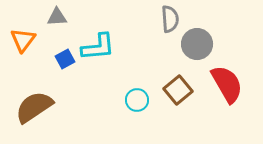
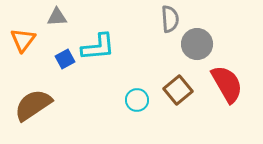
brown semicircle: moved 1 px left, 2 px up
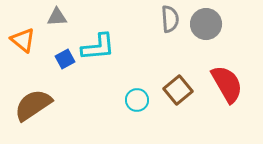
orange triangle: rotated 28 degrees counterclockwise
gray circle: moved 9 px right, 20 px up
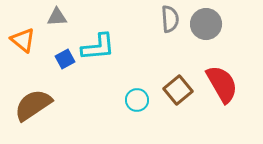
red semicircle: moved 5 px left
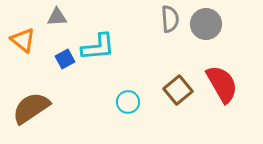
cyan circle: moved 9 px left, 2 px down
brown semicircle: moved 2 px left, 3 px down
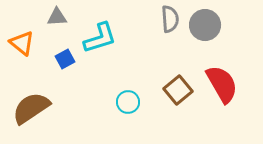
gray circle: moved 1 px left, 1 px down
orange triangle: moved 1 px left, 3 px down
cyan L-shape: moved 2 px right, 9 px up; rotated 12 degrees counterclockwise
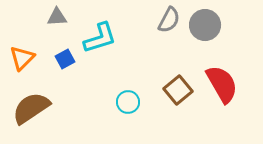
gray semicircle: moved 1 px left, 1 px down; rotated 32 degrees clockwise
orange triangle: moved 15 px down; rotated 36 degrees clockwise
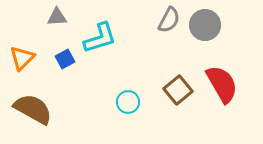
brown semicircle: moved 2 px right, 1 px down; rotated 63 degrees clockwise
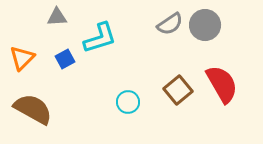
gray semicircle: moved 1 px right, 4 px down; rotated 28 degrees clockwise
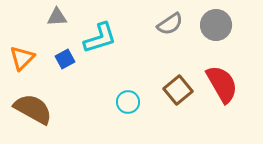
gray circle: moved 11 px right
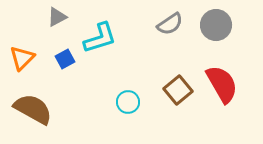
gray triangle: rotated 25 degrees counterclockwise
